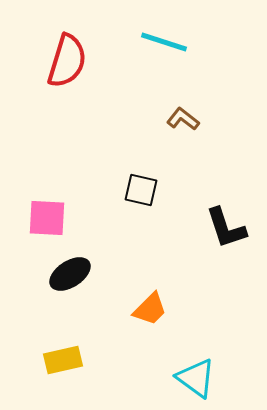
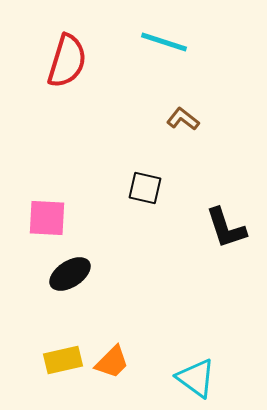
black square: moved 4 px right, 2 px up
orange trapezoid: moved 38 px left, 53 px down
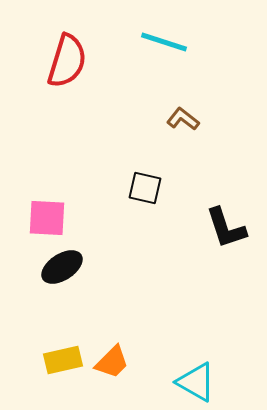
black ellipse: moved 8 px left, 7 px up
cyan triangle: moved 4 px down; rotated 6 degrees counterclockwise
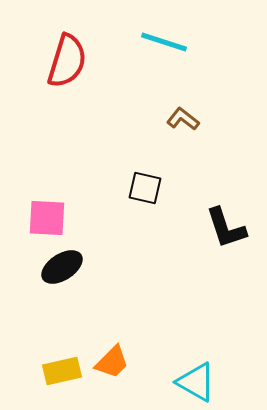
yellow rectangle: moved 1 px left, 11 px down
